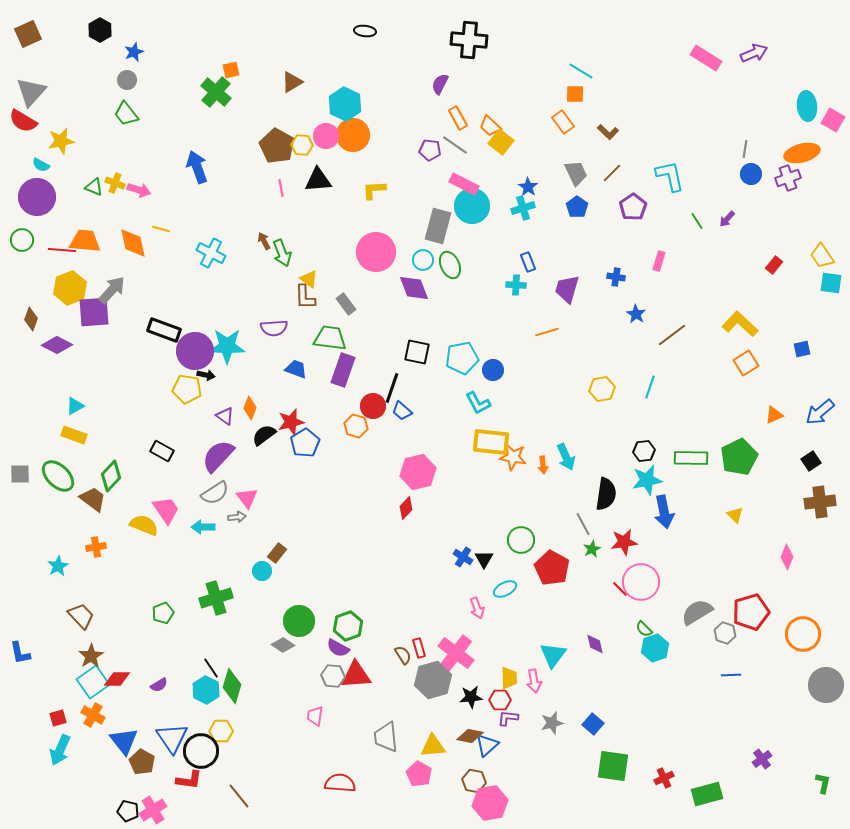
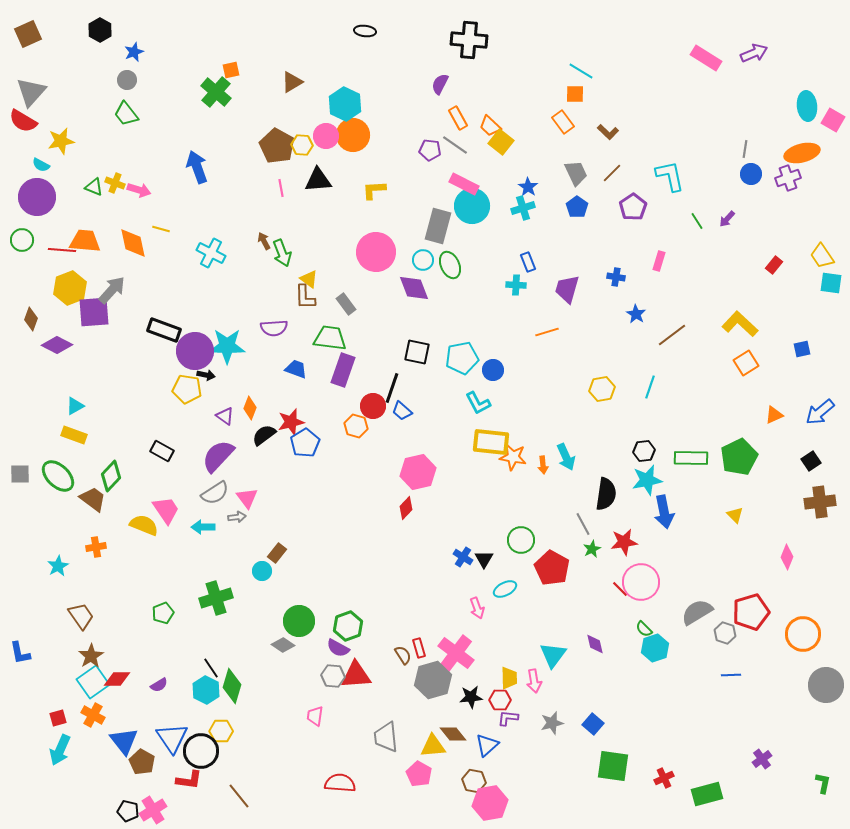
brown trapezoid at (81, 616): rotated 8 degrees clockwise
brown diamond at (470, 736): moved 17 px left, 2 px up; rotated 40 degrees clockwise
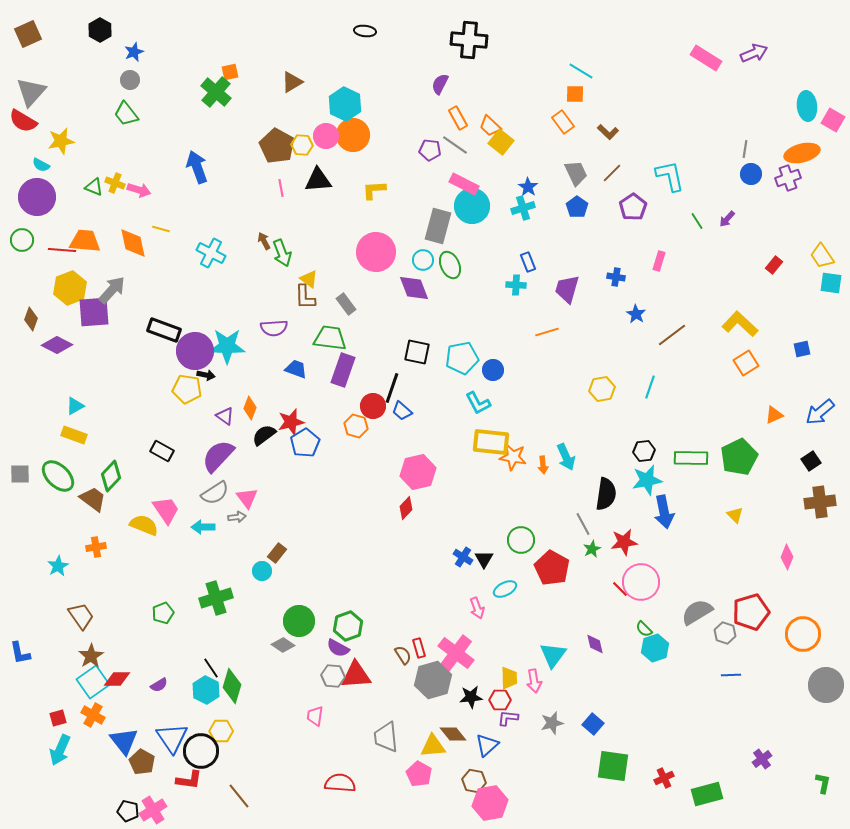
orange square at (231, 70): moved 1 px left, 2 px down
gray circle at (127, 80): moved 3 px right
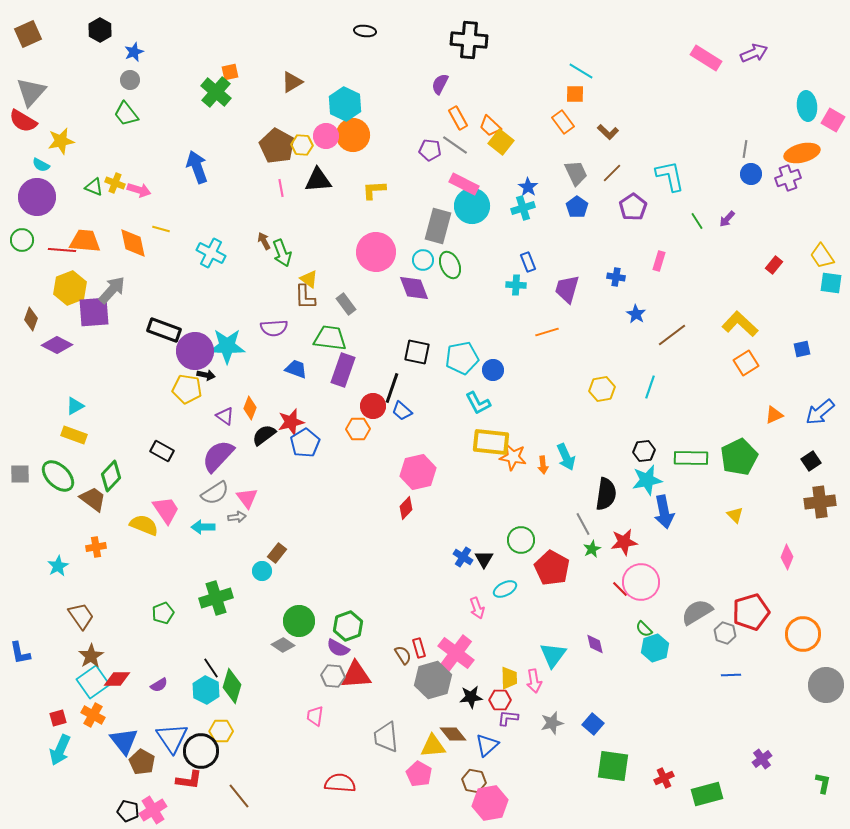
orange hexagon at (356, 426): moved 2 px right, 3 px down; rotated 15 degrees counterclockwise
